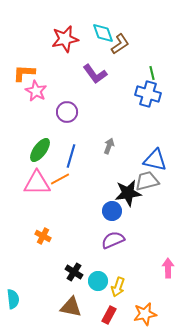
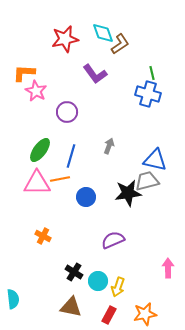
orange line: rotated 18 degrees clockwise
blue circle: moved 26 px left, 14 px up
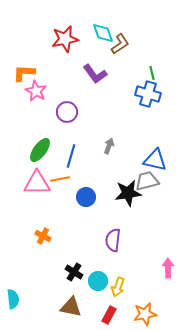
purple semicircle: rotated 60 degrees counterclockwise
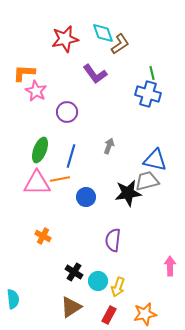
green ellipse: rotated 15 degrees counterclockwise
pink arrow: moved 2 px right, 2 px up
brown triangle: rotated 45 degrees counterclockwise
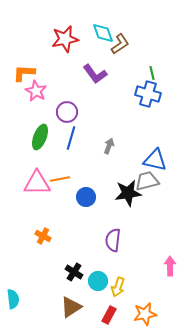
green ellipse: moved 13 px up
blue line: moved 18 px up
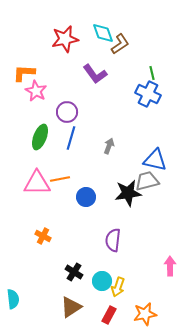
blue cross: rotated 10 degrees clockwise
cyan circle: moved 4 px right
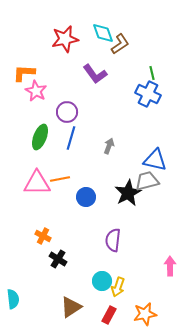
black star: rotated 20 degrees counterclockwise
black cross: moved 16 px left, 13 px up
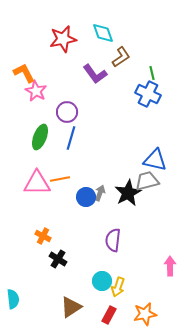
red star: moved 2 px left
brown L-shape: moved 1 px right, 13 px down
orange L-shape: rotated 60 degrees clockwise
gray arrow: moved 9 px left, 47 px down
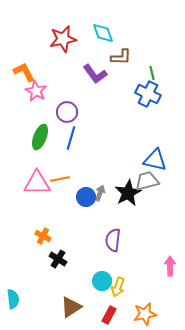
brown L-shape: rotated 35 degrees clockwise
orange L-shape: moved 1 px up
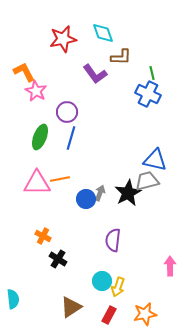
blue circle: moved 2 px down
